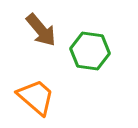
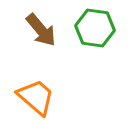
green hexagon: moved 5 px right, 23 px up
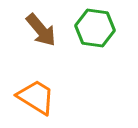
orange trapezoid: rotated 9 degrees counterclockwise
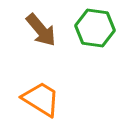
orange trapezoid: moved 5 px right, 2 px down
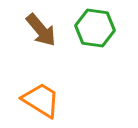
orange trapezoid: moved 1 px down
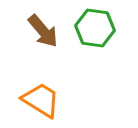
brown arrow: moved 2 px right, 1 px down
